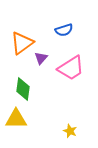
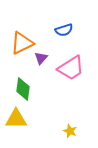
orange triangle: rotated 10 degrees clockwise
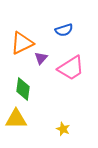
yellow star: moved 7 px left, 2 px up
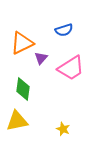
yellow triangle: moved 1 px right, 2 px down; rotated 10 degrees counterclockwise
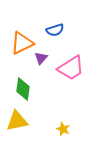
blue semicircle: moved 9 px left
